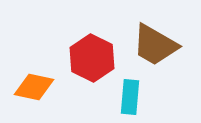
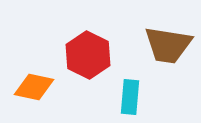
brown trapezoid: moved 13 px right; rotated 21 degrees counterclockwise
red hexagon: moved 4 px left, 3 px up
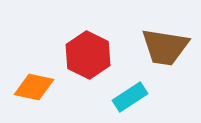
brown trapezoid: moved 3 px left, 2 px down
cyan rectangle: rotated 52 degrees clockwise
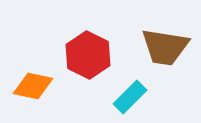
orange diamond: moved 1 px left, 1 px up
cyan rectangle: rotated 12 degrees counterclockwise
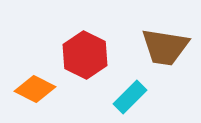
red hexagon: moved 3 px left
orange diamond: moved 2 px right, 3 px down; rotated 15 degrees clockwise
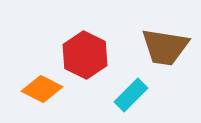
orange diamond: moved 7 px right
cyan rectangle: moved 1 px right, 2 px up
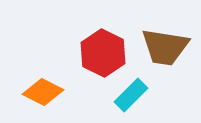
red hexagon: moved 18 px right, 2 px up
orange diamond: moved 1 px right, 3 px down
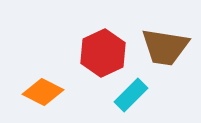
red hexagon: rotated 9 degrees clockwise
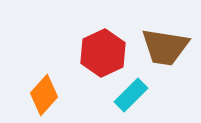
orange diamond: moved 1 px right, 3 px down; rotated 75 degrees counterclockwise
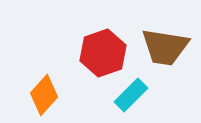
red hexagon: rotated 6 degrees clockwise
